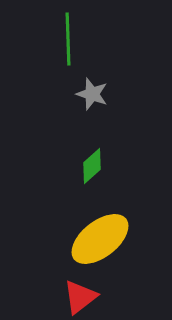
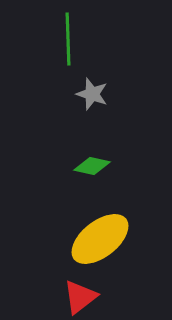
green diamond: rotated 54 degrees clockwise
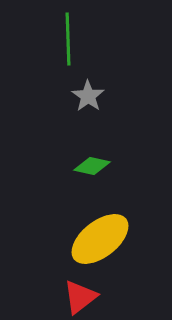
gray star: moved 4 px left, 2 px down; rotated 16 degrees clockwise
